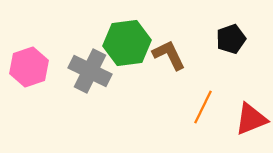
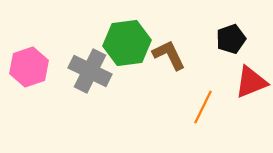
red triangle: moved 37 px up
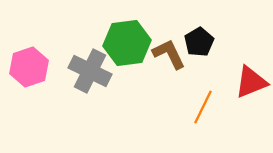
black pentagon: moved 32 px left, 3 px down; rotated 12 degrees counterclockwise
brown L-shape: moved 1 px up
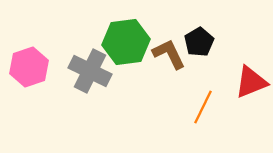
green hexagon: moved 1 px left, 1 px up
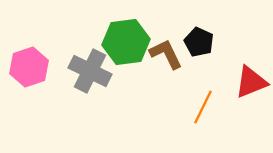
black pentagon: rotated 16 degrees counterclockwise
brown L-shape: moved 3 px left
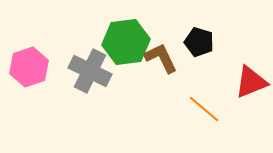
black pentagon: rotated 8 degrees counterclockwise
brown L-shape: moved 5 px left, 4 px down
orange line: moved 1 px right, 2 px down; rotated 76 degrees counterclockwise
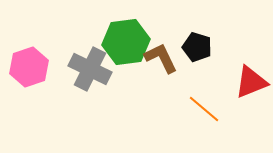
black pentagon: moved 2 px left, 5 px down
gray cross: moved 2 px up
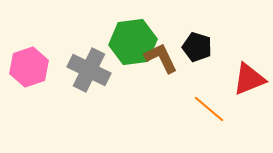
green hexagon: moved 7 px right
gray cross: moved 1 px left, 1 px down
red triangle: moved 2 px left, 3 px up
orange line: moved 5 px right
